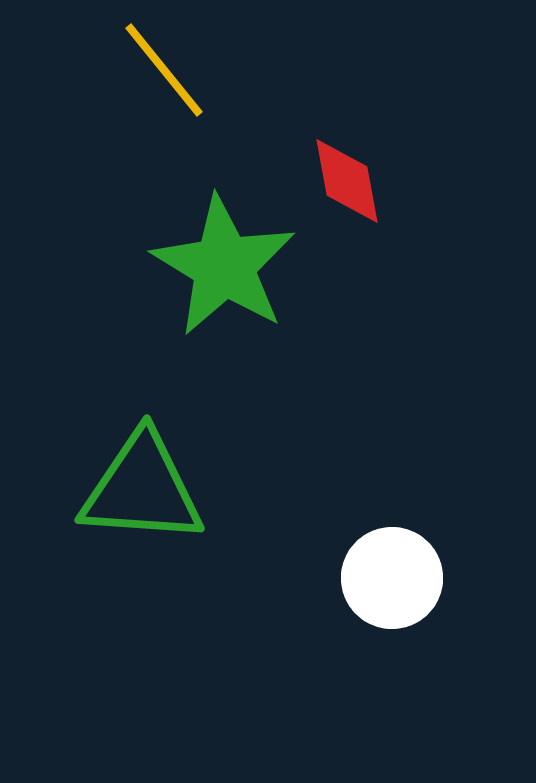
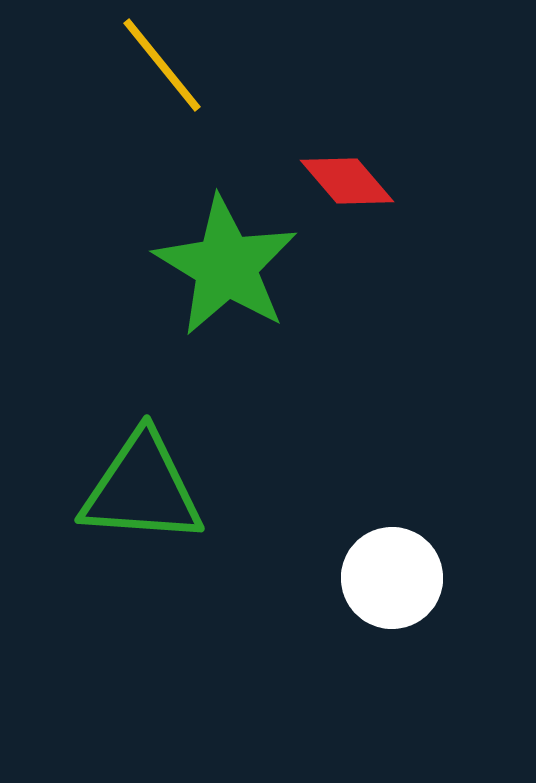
yellow line: moved 2 px left, 5 px up
red diamond: rotated 30 degrees counterclockwise
green star: moved 2 px right
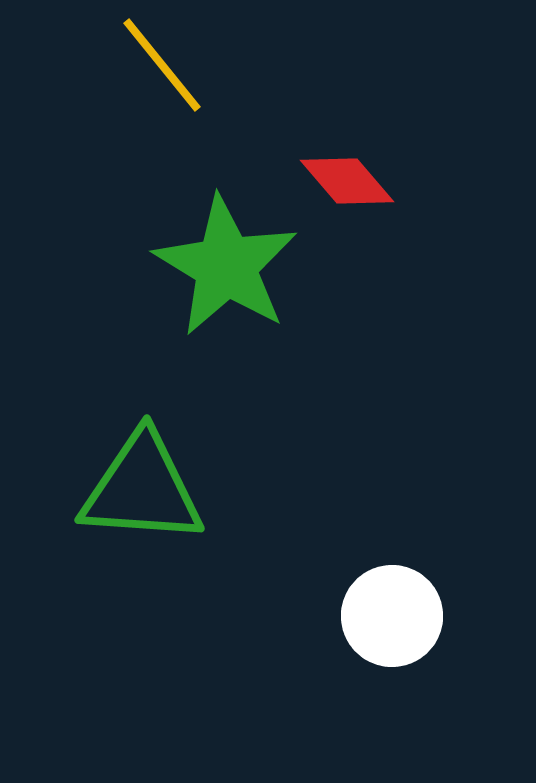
white circle: moved 38 px down
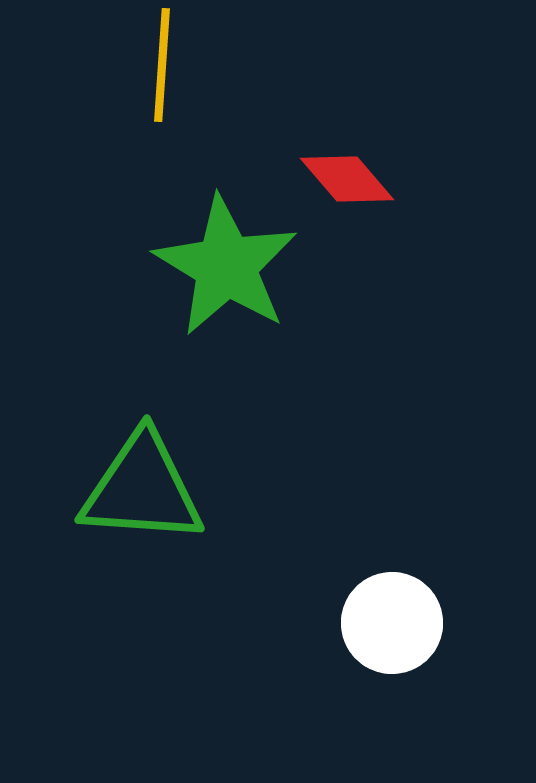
yellow line: rotated 43 degrees clockwise
red diamond: moved 2 px up
white circle: moved 7 px down
